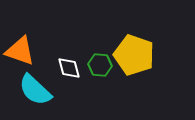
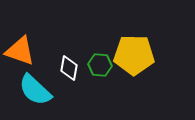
yellow pentagon: rotated 18 degrees counterclockwise
white diamond: rotated 25 degrees clockwise
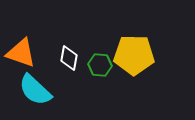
orange triangle: moved 1 px right, 2 px down
white diamond: moved 10 px up
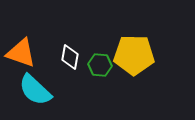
white diamond: moved 1 px right, 1 px up
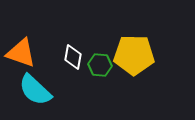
white diamond: moved 3 px right
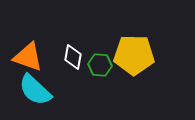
orange triangle: moved 7 px right, 4 px down
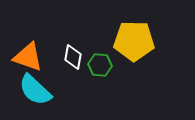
yellow pentagon: moved 14 px up
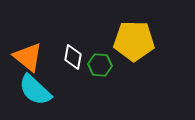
orange triangle: rotated 20 degrees clockwise
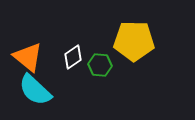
white diamond: rotated 45 degrees clockwise
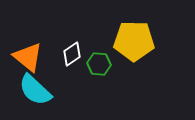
white diamond: moved 1 px left, 3 px up
green hexagon: moved 1 px left, 1 px up
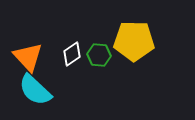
orange triangle: rotated 8 degrees clockwise
green hexagon: moved 9 px up
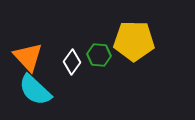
white diamond: moved 8 px down; rotated 20 degrees counterclockwise
